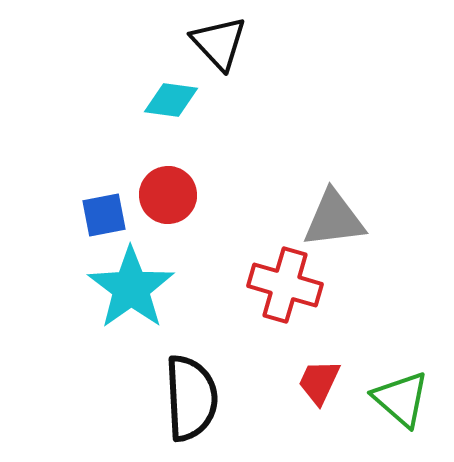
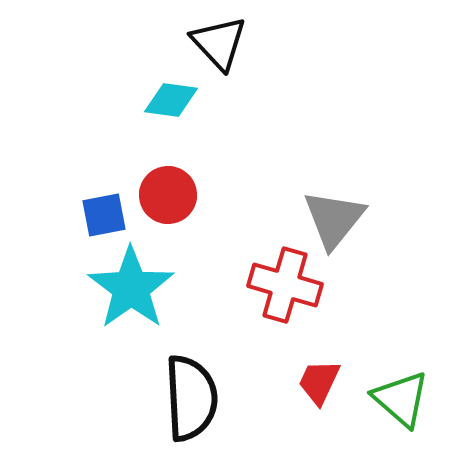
gray triangle: rotated 44 degrees counterclockwise
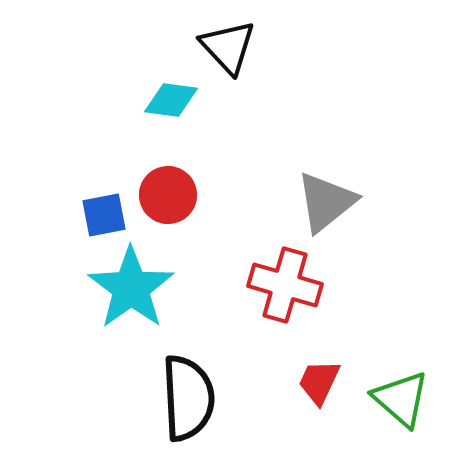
black triangle: moved 9 px right, 4 px down
gray triangle: moved 8 px left, 17 px up; rotated 12 degrees clockwise
black semicircle: moved 3 px left
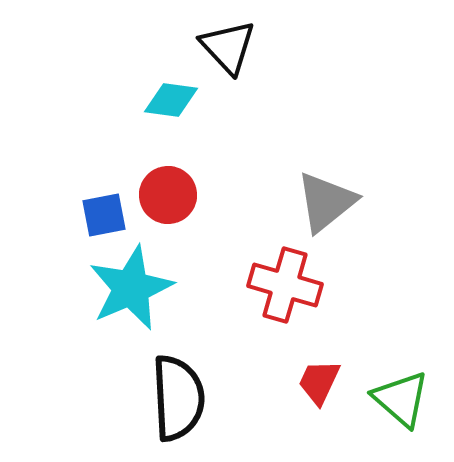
cyan star: rotated 12 degrees clockwise
black semicircle: moved 10 px left
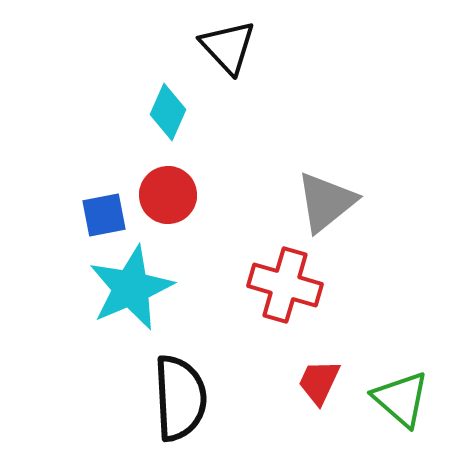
cyan diamond: moved 3 px left, 12 px down; rotated 74 degrees counterclockwise
black semicircle: moved 2 px right
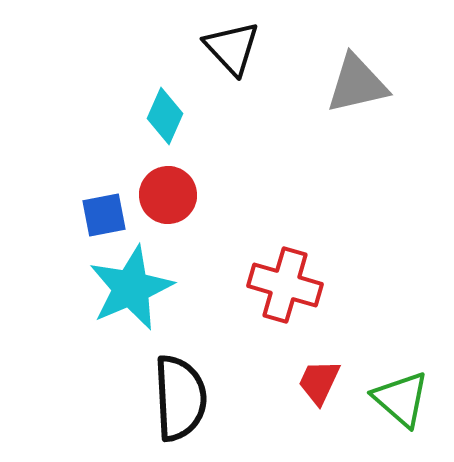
black triangle: moved 4 px right, 1 px down
cyan diamond: moved 3 px left, 4 px down
gray triangle: moved 31 px right, 118 px up; rotated 26 degrees clockwise
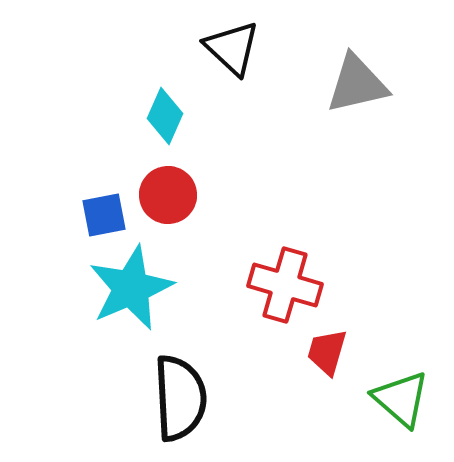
black triangle: rotated 4 degrees counterclockwise
red trapezoid: moved 8 px right, 30 px up; rotated 9 degrees counterclockwise
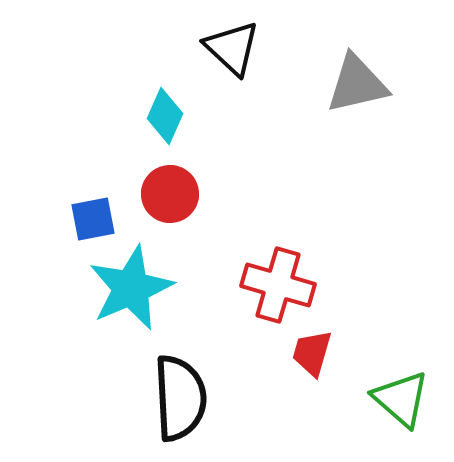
red circle: moved 2 px right, 1 px up
blue square: moved 11 px left, 4 px down
red cross: moved 7 px left
red trapezoid: moved 15 px left, 1 px down
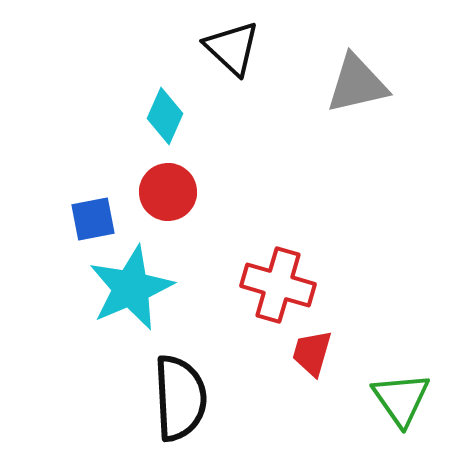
red circle: moved 2 px left, 2 px up
green triangle: rotated 14 degrees clockwise
